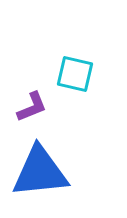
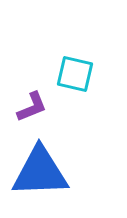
blue triangle: rotated 4 degrees clockwise
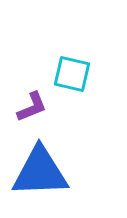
cyan square: moved 3 px left
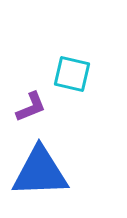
purple L-shape: moved 1 px left
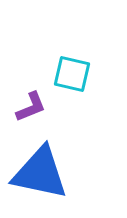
blue triangle: moved 1 px down; rotated 14 degrees clockwise
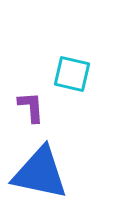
purple L-shape: rotated 72 degrees counterclockwise
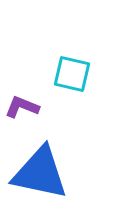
purple L-shape: moved 9 px left; rotated 64 degrees counterclockwise
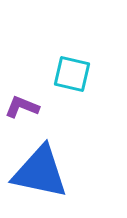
blue triangle: moved 1 px up
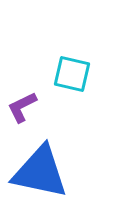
purple L-shape: rotated 48 degrees counterclockwise
